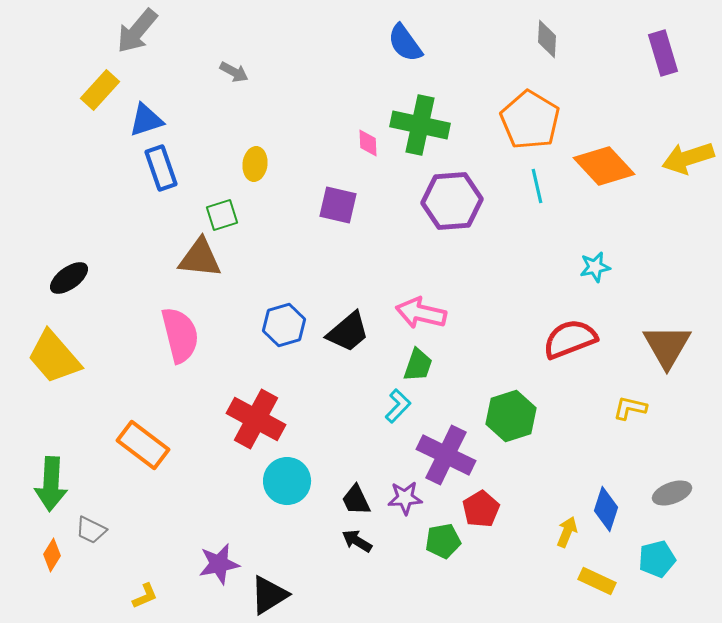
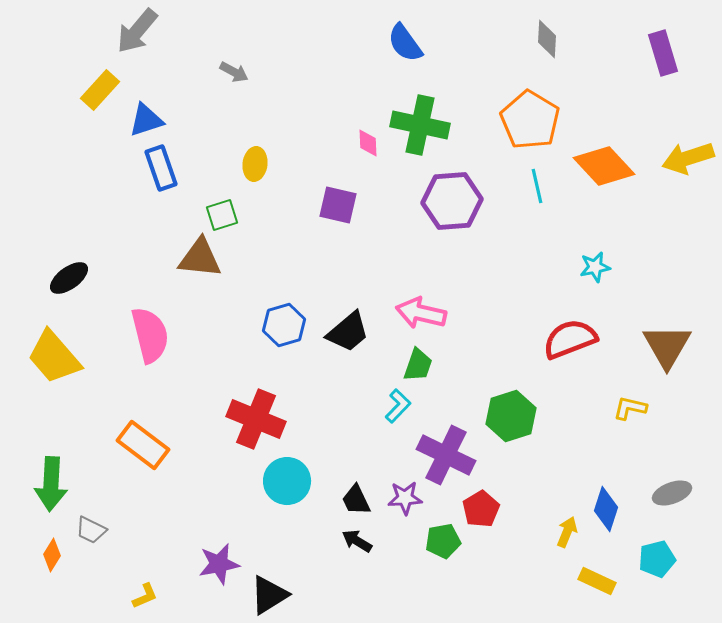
pink semicircle at (180, 335): moved 30 px left
red cross at (256, 419): rotated 6 degrees counterclockwise
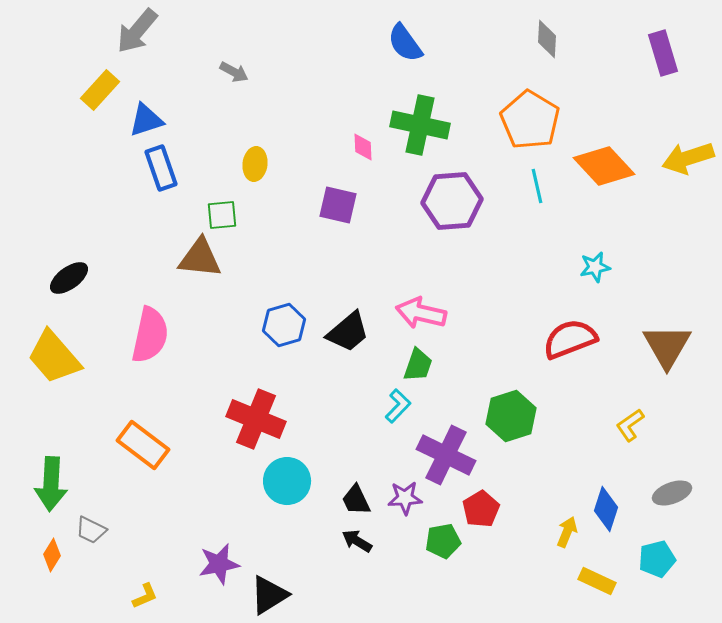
pink diamond at (368, 143): moved 5 px left, 4 px down
green square at (222, 215): rotated 12 degrees clockwise
pink semicircle at (150, 335): rotated 26 degrees clockwise
yellow L-shape at (630, 408): moved 17 px down; rotated 48 degrees counterclockwise
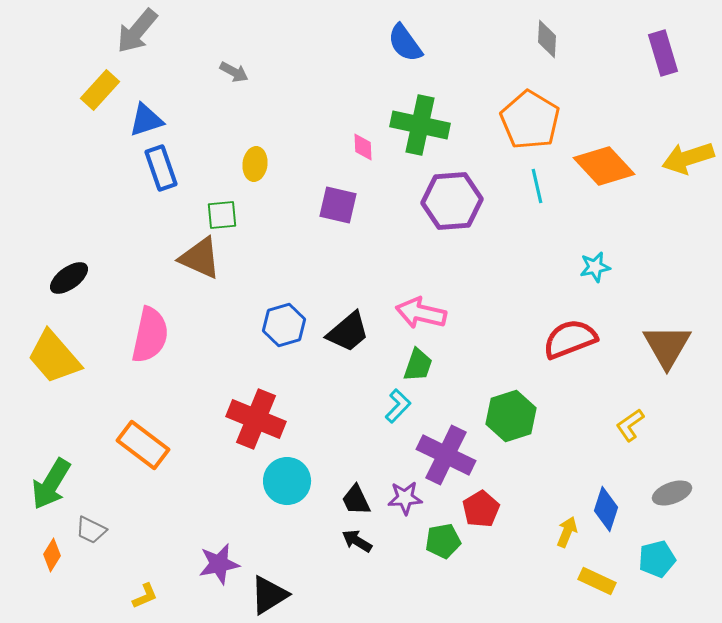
brown triangle at (200, 258): rotated 18 degrees clockwise
green arrow at (51, 484): rotated 28 degrees clockwise
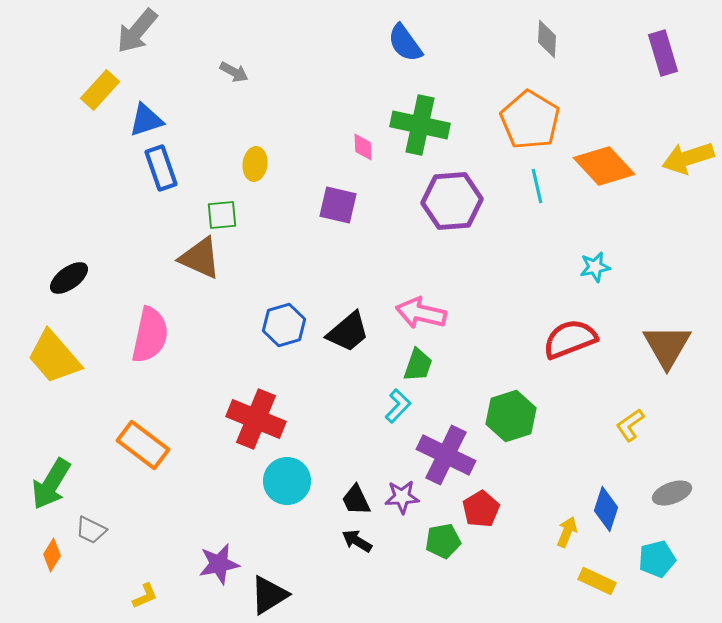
purple star at (405, 498): moved 3 px left, 1 px up
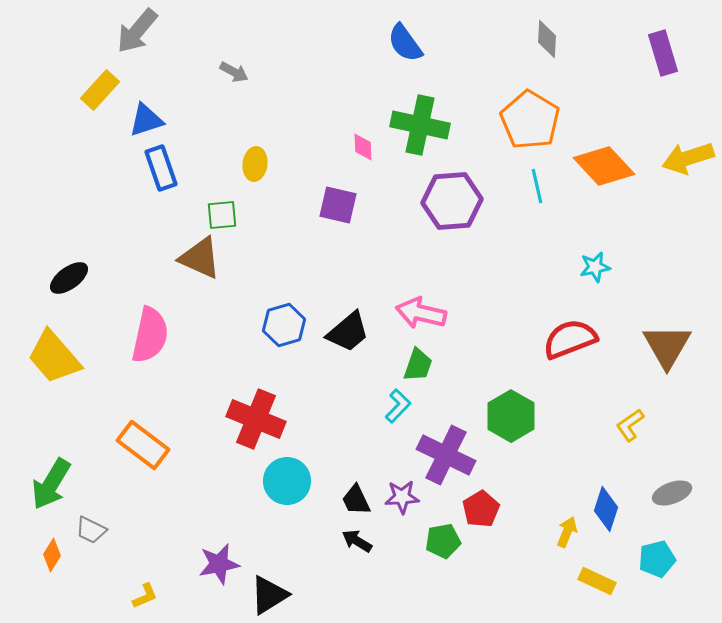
green hexagon at (511, 416): rotated 12 degrees counterclockwise
